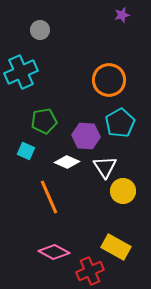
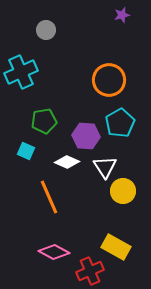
gray circle: moved 6 px right
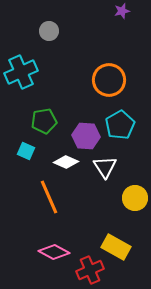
purple star: moved 4 px up
gray circle: moved 3 px right, 1 px down
cyan pentagon: moved 2 px down
white diamond: moved 1 px left
yellow circle: moved 12 px right, 7 px down
red cross: moved 1 px up
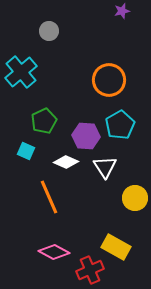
cyan cross: rotated 16 degrees counterclockwise
green pentagon: rotated 15 degrees counterclockwise
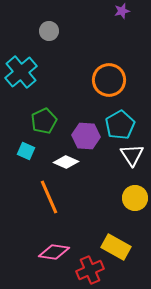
white triangle: moved 27 px right, 12 px up
pink diamond: rotated 20 degrees counterclockwise
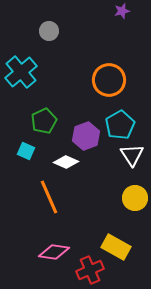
purple hexagon: rotated 24 degrees counterclockwise
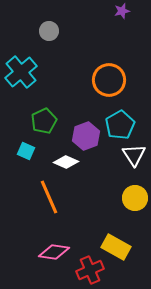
white triangle: moved 2 px right
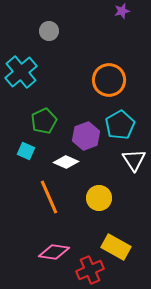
white triangle: moved 5 px down
yellow circle: moved 36 px left
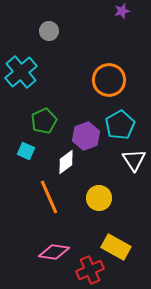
white diamond: rotated 60 degrees counterclockwise
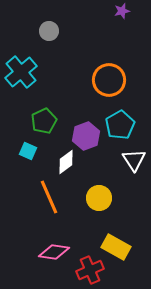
cyan square: moved 2 px right
